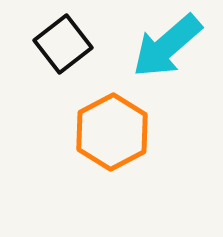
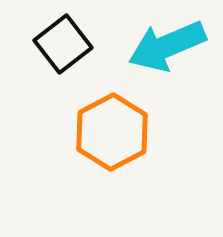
cyan arrow: rotated 18 degrees clockwise
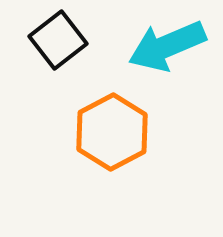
black square: moved 5 px left, 4 px up
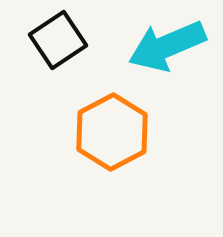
black square: rotated 4 degrees clockwise
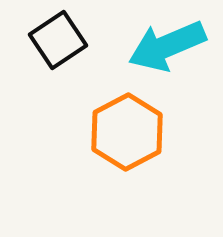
orange hexagon: moved 15 px right
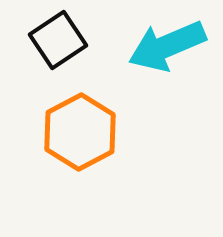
orange hexagon: moved 47 px left
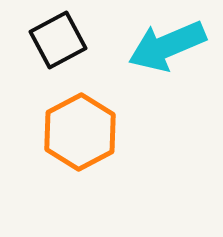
black square: rotated 6 degrees clockwise
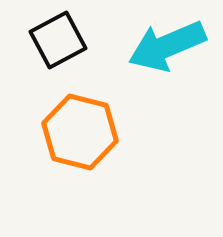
orange hexagon: rotated 18 degrees counterclockwise
